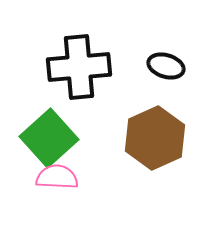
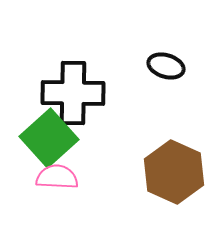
black cross: moved 6 px left, 26 px down; rotated 6 degrees clockwise
brown hexagon: moved 19 px right, 34 px down; rotated 12 degrees counterclockwise
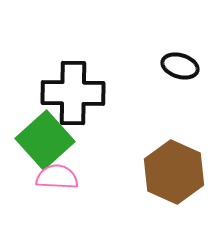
black ellipse: moved 14 px right
green square: moved 4 px left, 2 px down
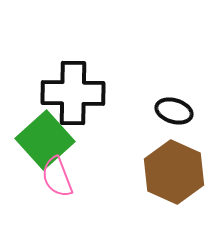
black ellipse: moved 6 px left, 45 px down
pink semicircle: rotated 114 degrees counterclockwise
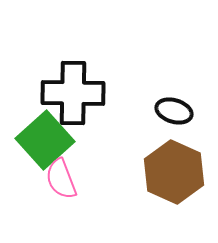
pink semicircle: moved 4 px right, 2 px down
